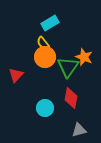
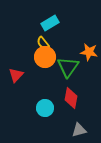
orange star: moved 5 px right, 5 px up; rotated 12 degrees counterclockwise
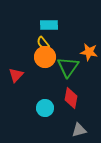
cyan rectangle: moved 1 px left, 2 px down; rotated 30 degrees clockwise
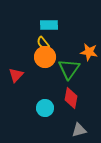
green triangle: moved 1 px right, 2 px down
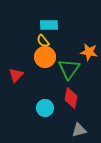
yellow semicircle: moved 2 px up
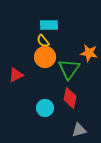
orange star: moved 1 px down
red triangle: rotated 21 degrees clockwise
red diamond: moved 1 px left
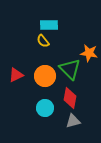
orange circle: moved 19 px down
green triangle: moved 1 px right; rotated 20 degrees counterclockwise
gray triangle: moved 6 px left, 9 px up
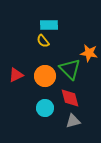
red diamond: rotated 25 degrees counterclockwise
